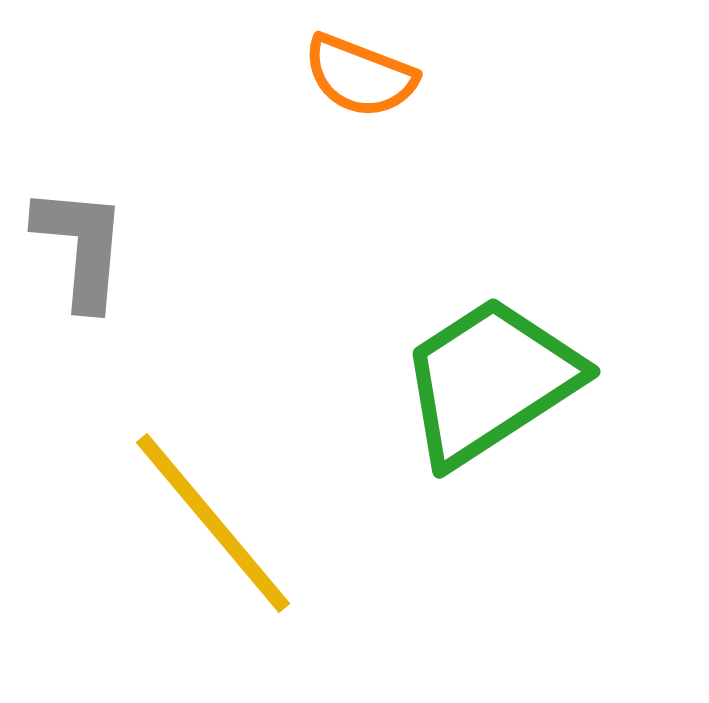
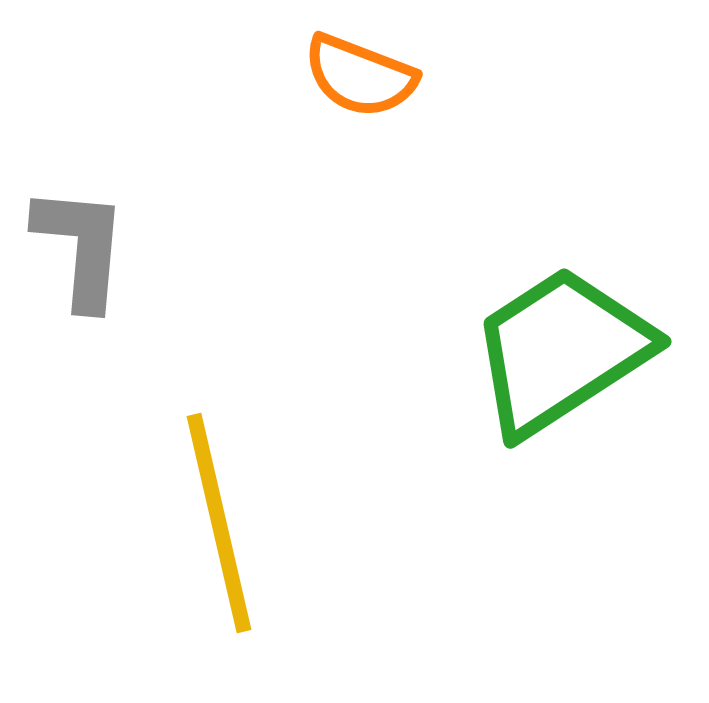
green trapezoid: moved 71 px right, 30 px up
yellow line: moved 6 px right; rotated 27 degrees clockwise
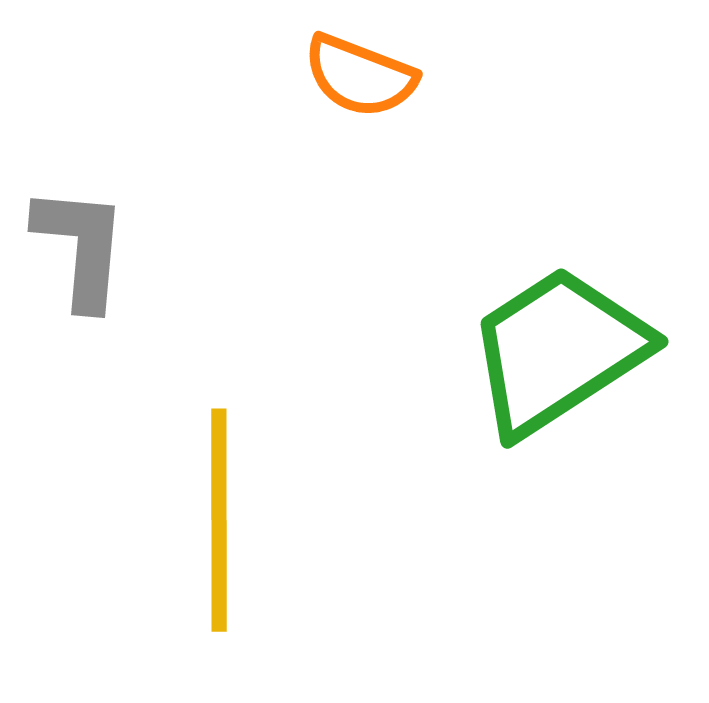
green trapezoid: moved 3 px left
yellow line: moved 3 px up; rotated 13 degrees clockwise
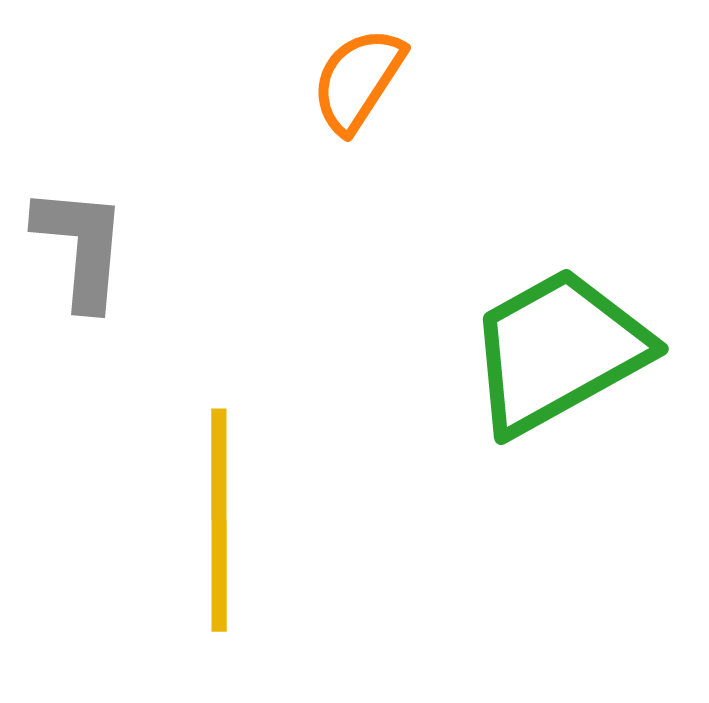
orange semicircle: moved 2 px left, 4 px down; rotated 102 degrees clockwise
green trapezoid: rotated 4 degrees clockwise
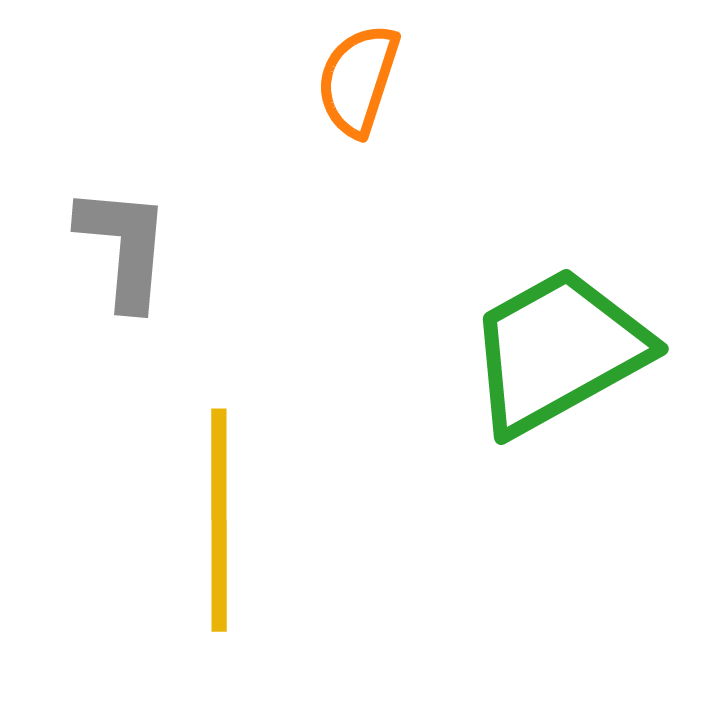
orange semicircle: rotated 15 degrees counterclockwise
gray L-shape: moved 43 px right
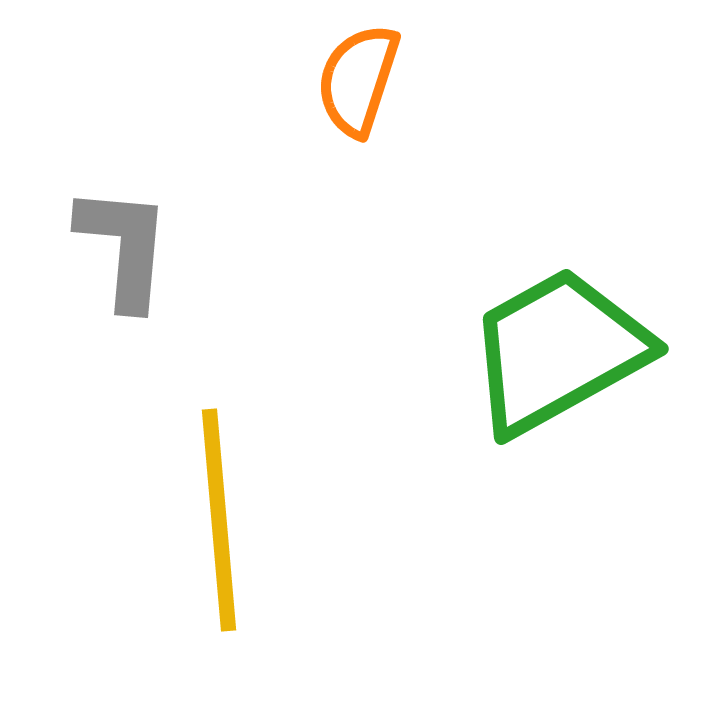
yellow line: rotated 5 degrees counterclockwise
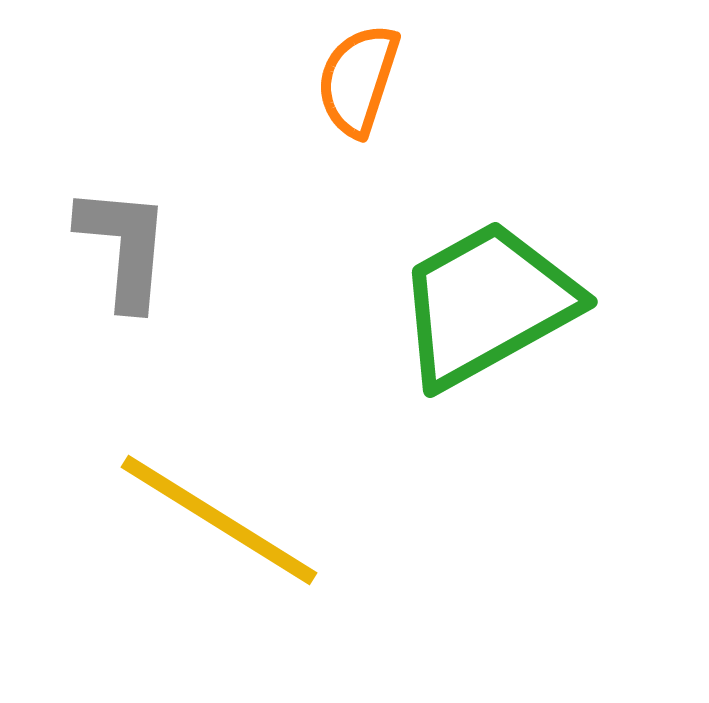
green trapezoid: moved 71 px left, 47 px up
yellow line: rotated 53 degrees counterclockwise
